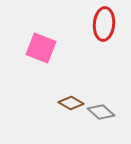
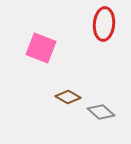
brown diamond: moved 3 px left, 6 px up
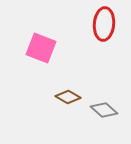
gray diamond: moved 3 px right, 2 px up
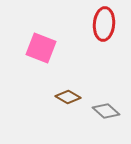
gray diamond: moved 2 px right, 1 px down
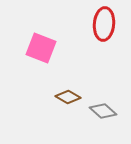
gray diamond: moved 3 px left
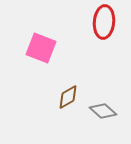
red ellipse: moved 2 px up
brown diamond: rotated 60 degrees counterclockwise
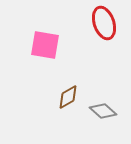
red ellipse: moved 1 px down; rotated 24 degrees counterclockwise
pink square: moved 4 px right, 3 px up; rotated 12 degrees counterclockwise
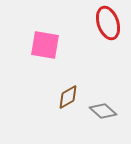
red ellipse: moved 4 px right
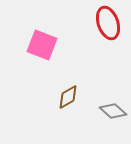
pink square: moved 3 px left; rotated 12 degrees clockwise
gray diamond: moved 10 px right
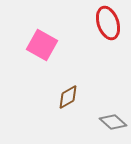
pink square: rotated 8 degrees clockwise
gray diamond: moved 11 px down
